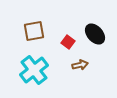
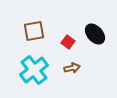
brown arrow: moved 8 px left, 3 px down
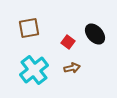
brown square: moved 5 px left, 3 px up
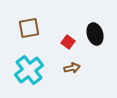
black ellipse: rotated 25 degrees clockwise
cyan cross: moved 5 px left
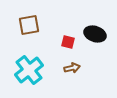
brown square: moved 3 px up
black ellipse: rotated 55 degrees counterclockwise
red square: rotated 24 degrees counterclockwise
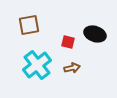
cyan cross: moved 8 px right, 5 px up
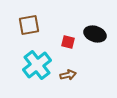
brown arrow: moved 4 px left, 7 px down
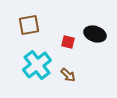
brown arrow: rotated 56 degrees clockwise
